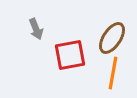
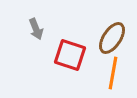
red square: rotated 28 degrees clockwise
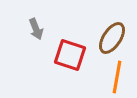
orange line: moved 4 px right, 4 px down
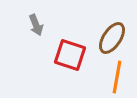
gray arrow: moved 4 px up
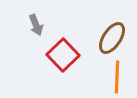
red square: moved 7 px left; rotated 28 degrees clockwise
orange line: rotated 8 degrees counterclockwise
